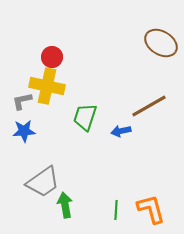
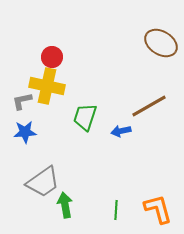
blue star: moved 1 px right, 1 px down
orange L-shape: moved 7 px right
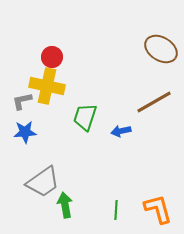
brown ellipse: moved 6 px down
brown line: moved 5 px right, 4 px up
